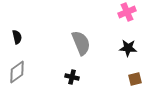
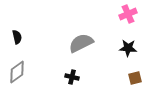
pink cross: moved 1 px right, 2 px down
gray semicircle: rotated 95 degrees counterclockwise
brown square: moved 1 px up
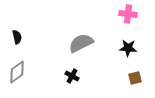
pink cross: rotated 30 degrees clockwise
black cross: moved 1 px up; rotated 16 degrees clockwise
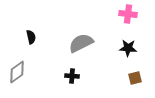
black semicircle: moved 14 px right
black cross: rotated 24 degrees counterclockwise
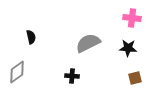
pink cross: moved 4 px right, 4 px down
gray semicircle: moved 7 px right
